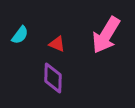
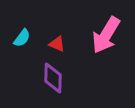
cyan semicircle: moved 2 px right, 3 px down
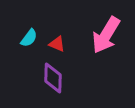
cyan semicircle: moved 7 px right
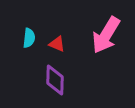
cyan semicircle: rotated 30 degrees counterclockwise
purple diamond: moved 2 px right, 2 px down
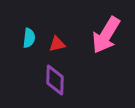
red triangle: rotated 36 degrees counterclockwise
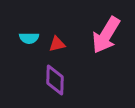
cyan semicircle: rotated 84 degrees clockwise
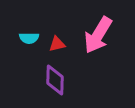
pink arrow: moved 8 px left
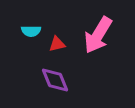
cyan semicircle: moved 2 px right, 7 px up
purple diamond: rotated 24 degrees counterclockwise
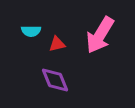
pink arrow: moved 2 px right
